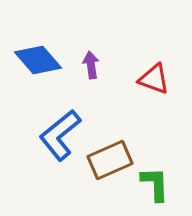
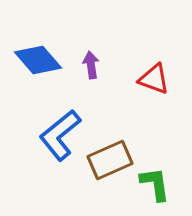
green L-shape: rotated 6 degrees counterclockwise
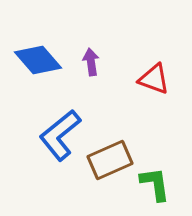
purple arrow: moved 3 px up
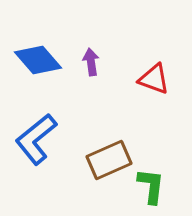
blue L-shape: moved 24 px left, 4 px down
brown rectangle: moved 1 px left
green L-shape: moved 4 px left, 2 px down; rotated 15 degrees clockwise
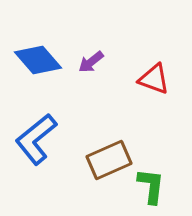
purple arrow: rotated 120 degrees counterclockwise
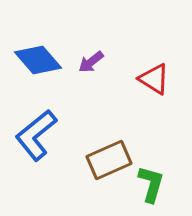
red triangle: rotated 12 degrees clockwise
blue L-shape: moved 4 px up
green L-shape: moved 2 px up; rotated 9 degrees clockwise
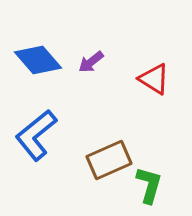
green L-shape: moved 2 px left, 1 px down
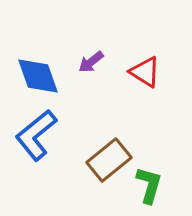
blue diamond: moved 16 px down; rotated 21 degrees clockwise
red triangle: moved 9 px left, 7 px up
brown rectangle: rotated 15 degrees counterclockwise
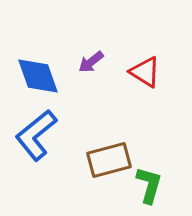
brown rectangle: rotated 24 degrees clockwise
